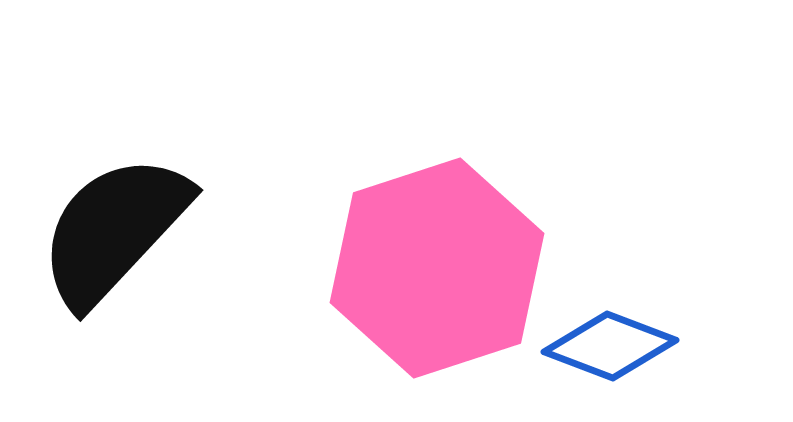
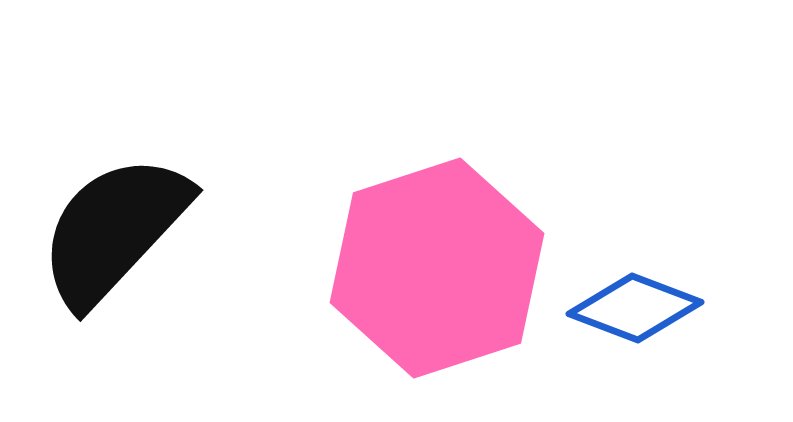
blue diamond: moved 25 px right, 38 px up
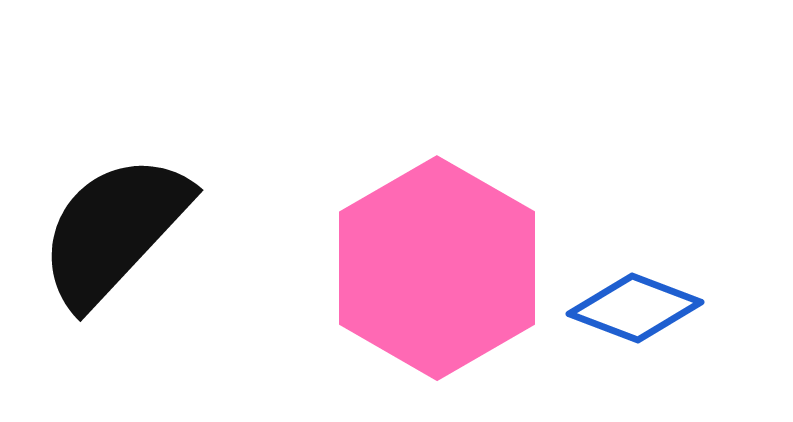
pink hexagon: rotated 12 degrees counterclockwise
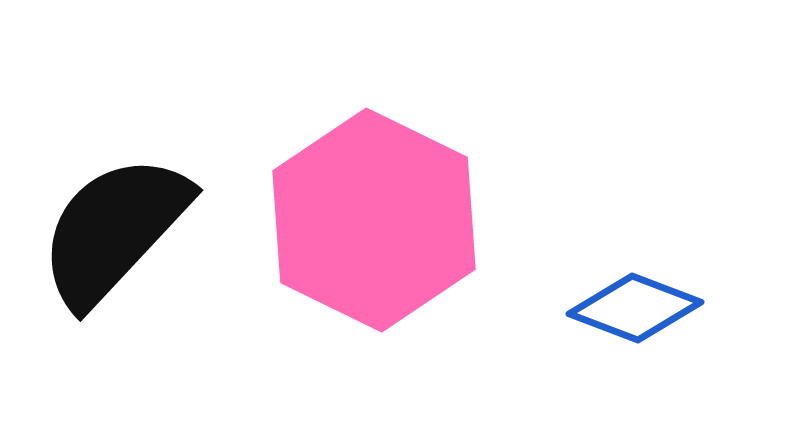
pink hexagon: moved 63 px left, 48 px up; rotated 4 degrees counterclockwise
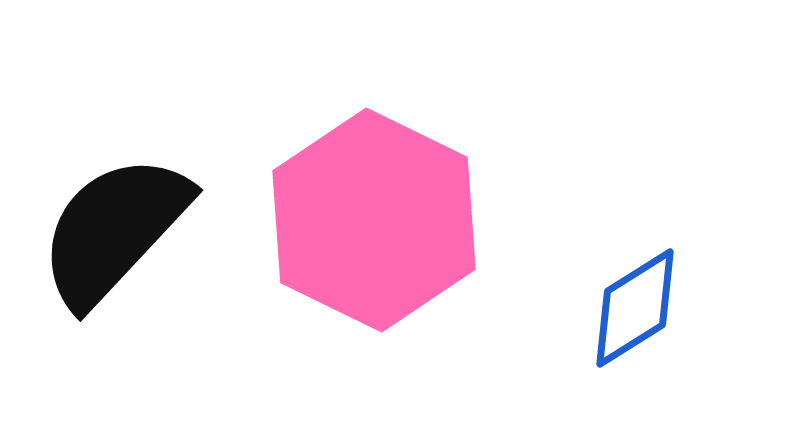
blue diamond: rotated 53 degrees counterclockwise
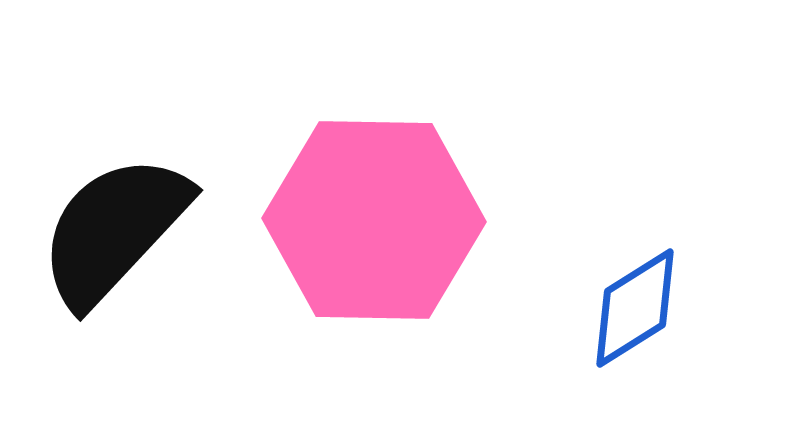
pink hexagon: rotated 25 degrees counterclockwise
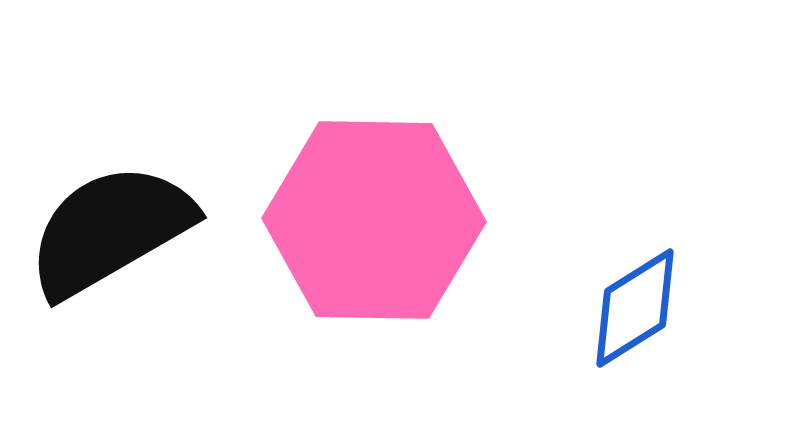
black semicircle: moved 4 px left; rotated 17 degrees clockwise
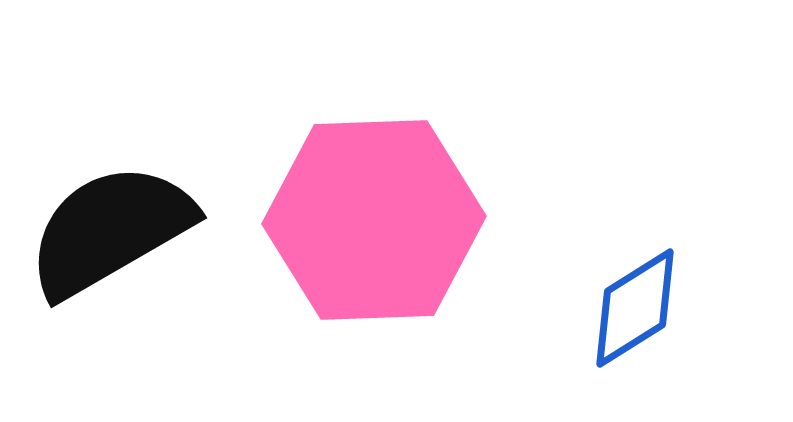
pink hexagon: rotated 3 degrees counterclockwise
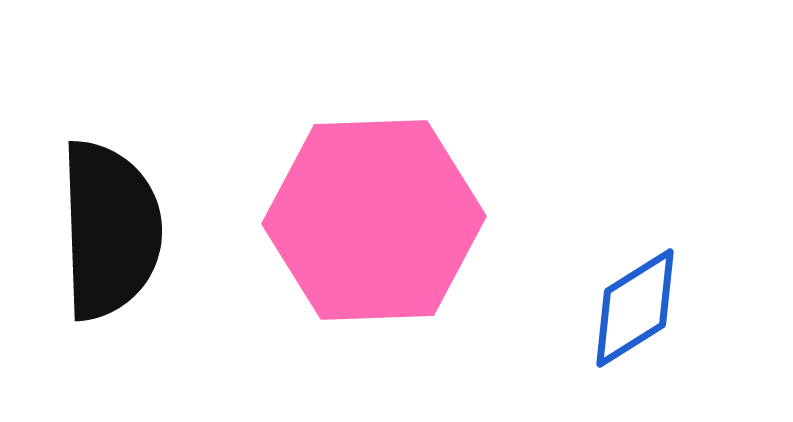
black semicircle: rotated 118 degrees clockwise
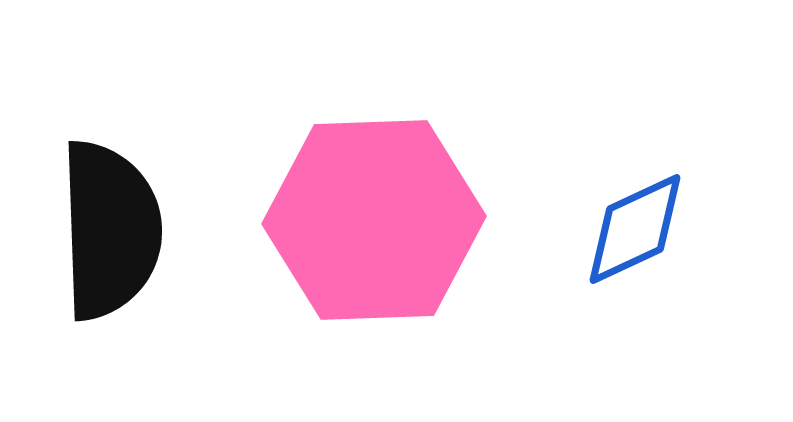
blue diamond: moved 79 px up; rotated 7 degrees clockwise
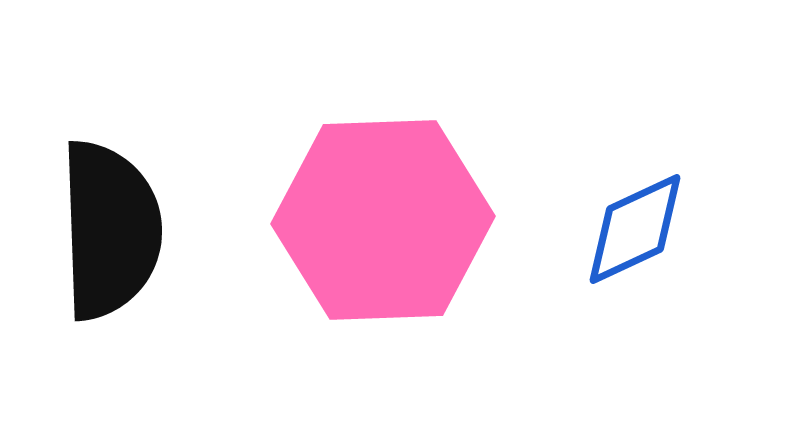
pink hexagon: moved 9 px right
